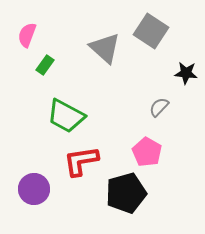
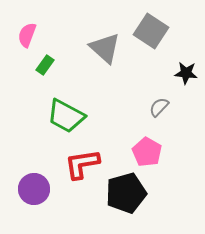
red L-shape: moved 1 px right, 3 px down
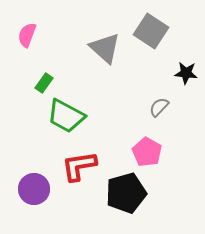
green rectangle: moved 1 px left, 18 px down
red L-shape: moved 3 px left, 2 px down
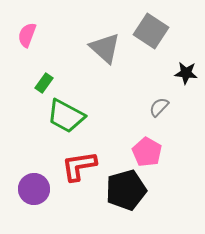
black pentagon: moved 3 px up
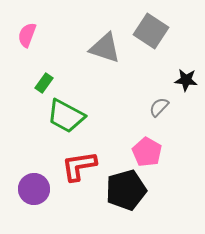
gray triangle: rotated 24 degrees counterclockwise
black star: moved 7 px down
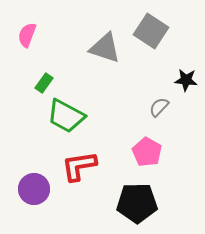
black pentagon: moved 11 px right, 13 px down; rotated 15 degrees clockwise
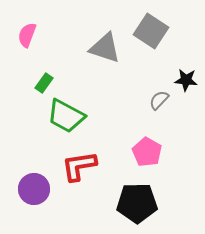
gray semicircle: moved 7 px up
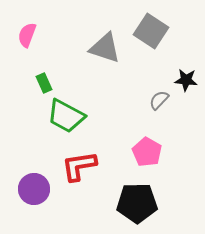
green rectangle: rotated 60 degrees counterclockwise
